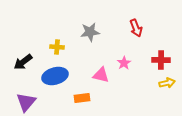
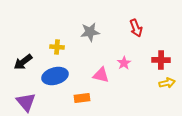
purple triangle: rotated 20 degrees counterclockwise
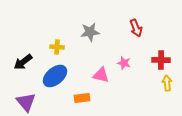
pink star: rotated 24 degrees counterclockwise
blue ellipse: rotated 25 degrees counterclockwise
yellow arrow: rotated 84 degrees counterclockwise
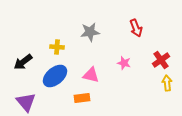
red cross: rotated 36 degrees counterclockwise
pink triangle: moved 10 px left
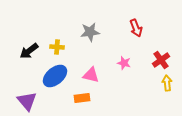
black arrow: moved 6 px right, 11 px up
purple triangle: moved 1 px right, 1 px up
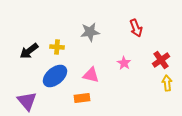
pink star: rotated 16 degrees clockwise
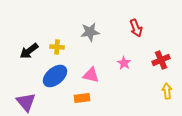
red cross: rotated 12 degrees clockwise
yellow arrow: moved 8 px down
purple triangle: moved 1 px left, 1 px down
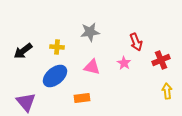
red arrow: moved 14 px down
black arrow: moved 6 px left
pink triangle: moved 1 px right, 8 px up
